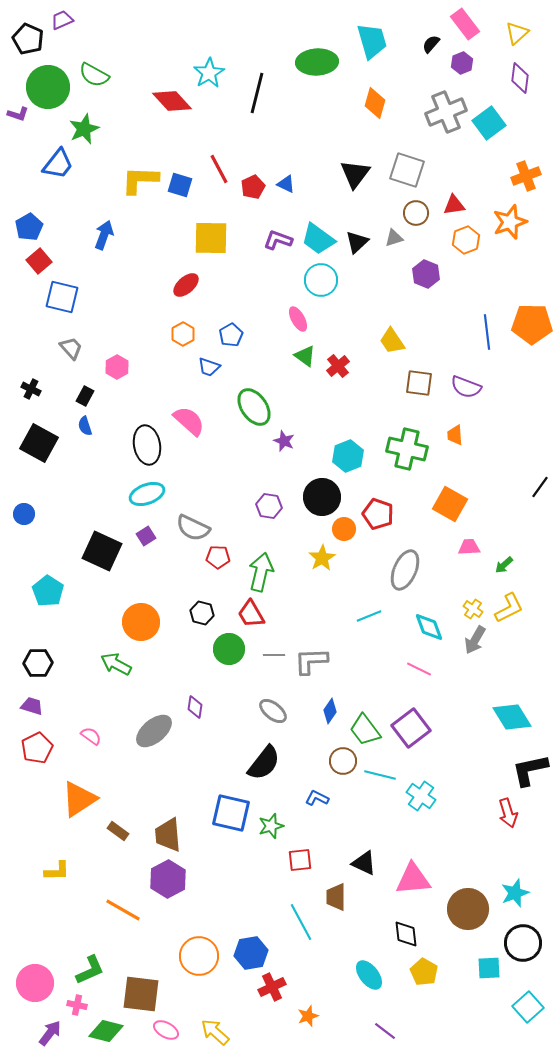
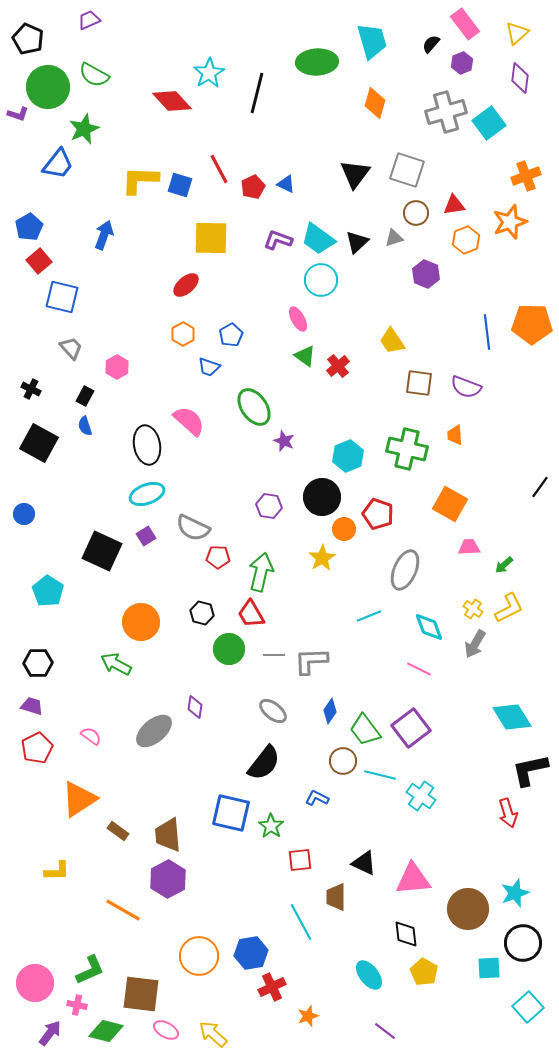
purple trapezoid at (62, 20): moved 27 px right
gray cross at (446, 112): rotated 6 degrees clockwise
gray arrow at (475, 640): moved 4 px down
green star at (271, 826): rotated 20 degrees counterclockwise
yellow arrow at (215, 1032): moved 2 px left, 2 px down
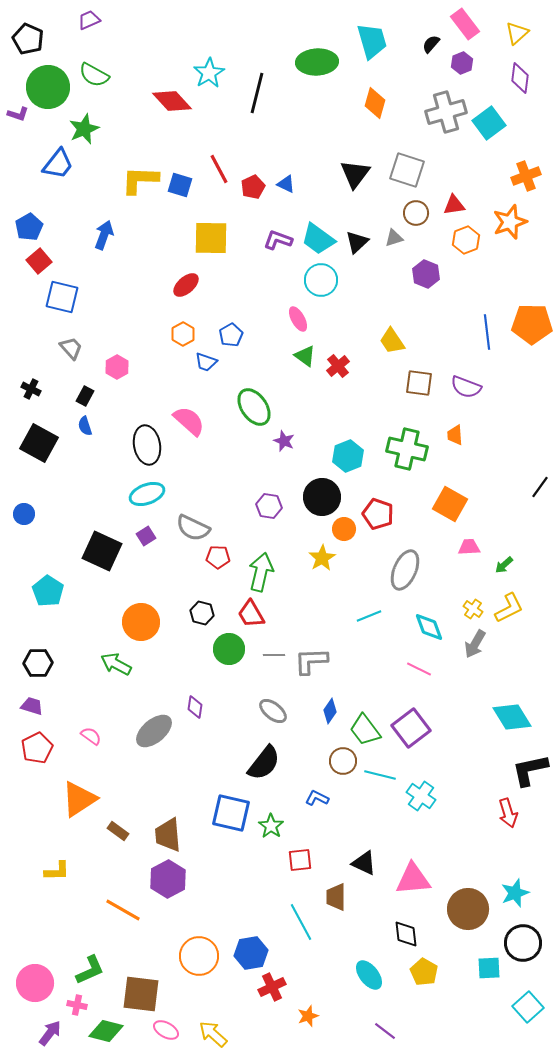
blue trapezoid at (209, 367): moved 3 px left, 5 px up
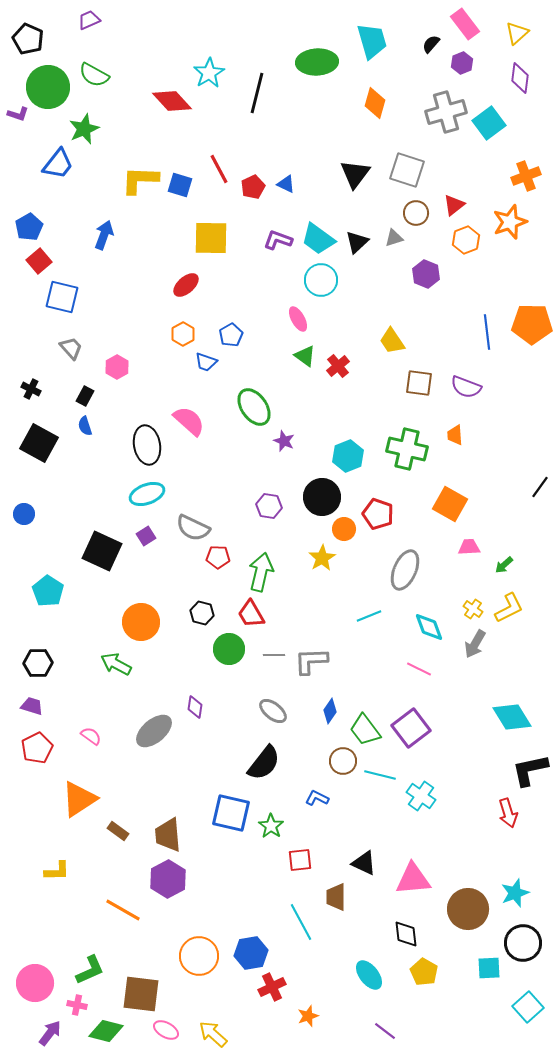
red triangle at (454, 205): rotated 30 degrees counterclockwise
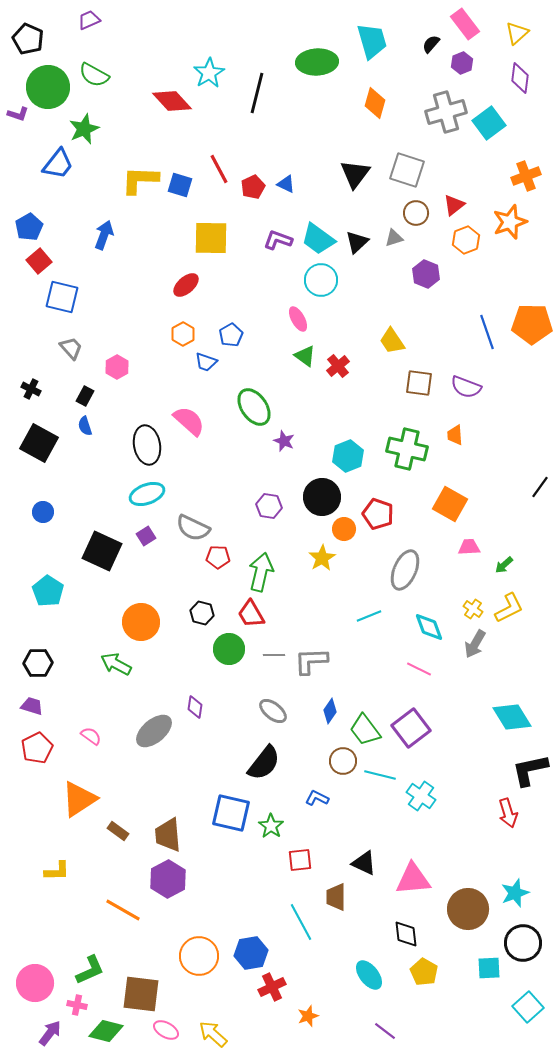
blue line at (487, 332): rotated 12 degrees counterclockwise
blue circle at (24, 514): moved 19 px right, 2 px up
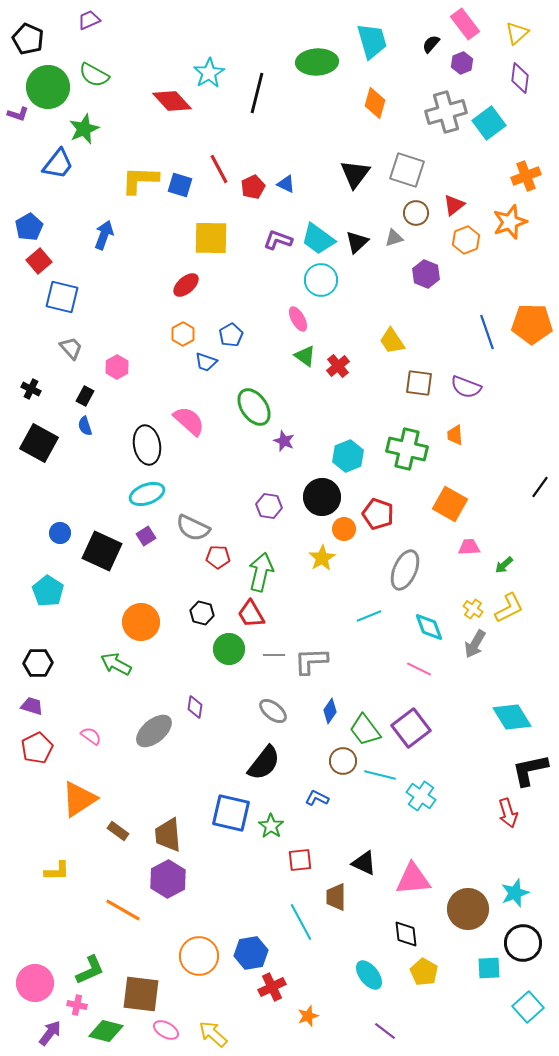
blue circle at (43, 512): moved 17 px right, 21 px down
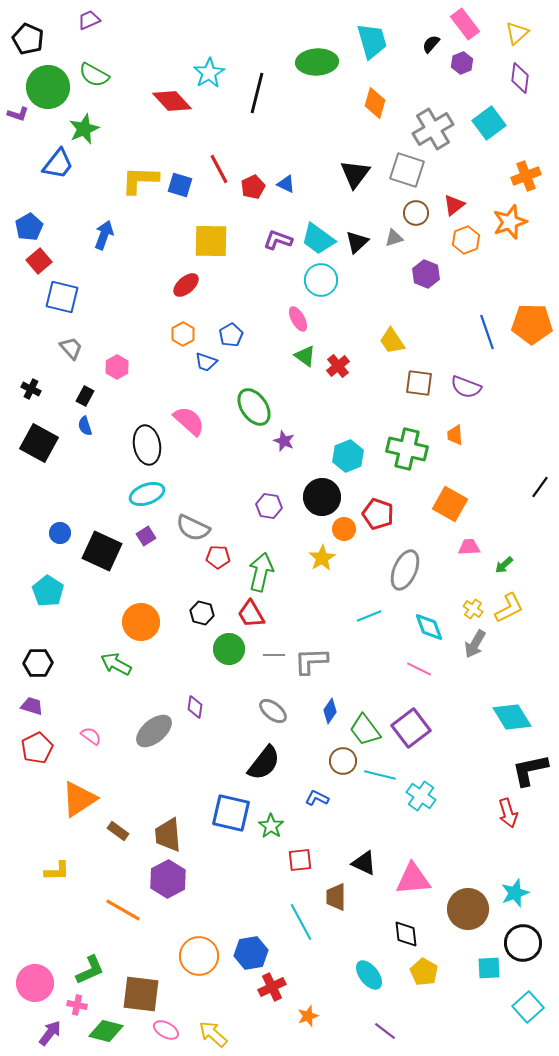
gray cross at (446, 112): moved 13 px left, 17 px down; rotated 15 degrees counterclockwise
yellow square at (211, 238): moved 3 px down
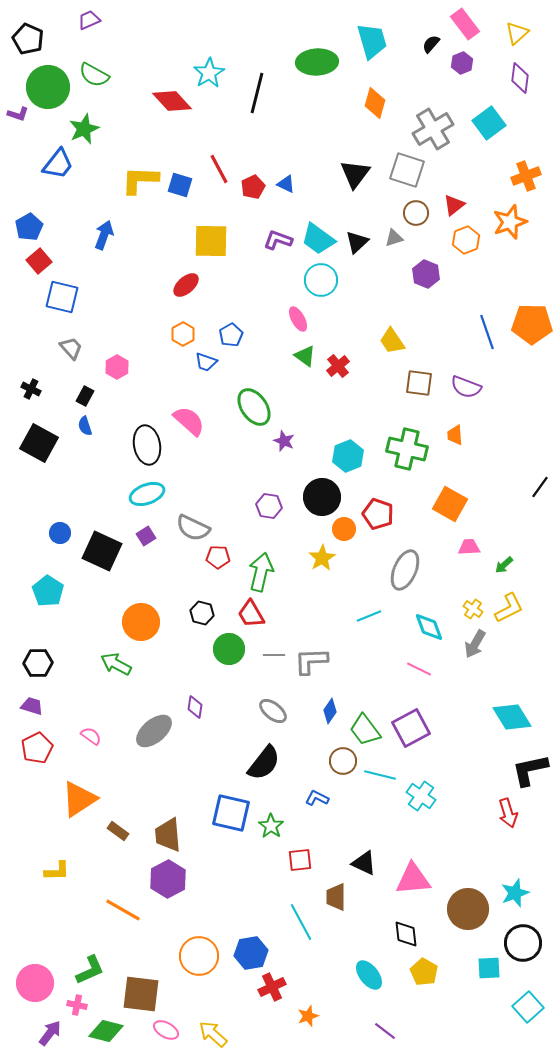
purple square at (411, 728): rotated 9 degrees clockwise
